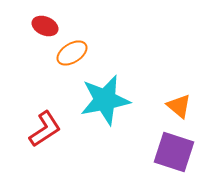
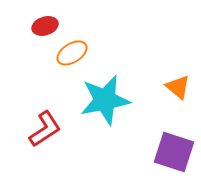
red ellipse: rotated 40 degrees counterclockwise
orange triangle: moved 1 px left, 19 px up
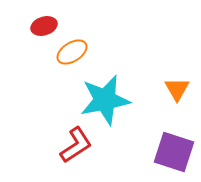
red ellipse: moved 1 px left
orange ellipse: moved 1 px up
orange triangle: moved 1 px left, 2 px down; rotated 20 degrees clockwise
red L-shape: moved 31 px right, 16 px down
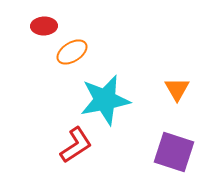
red ellipse: rotated 15 degrees clockwise
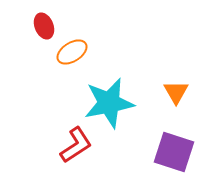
red ellipse: rotated 70 degrees clockwise
orange triangle: moved 1 px left, 3 px down
cyan star: moved 4 px right, 3 px down
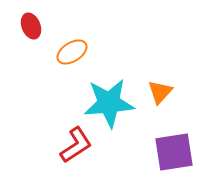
red ellipse: moved 13 px left
orange triangle: moved 16 px left; rotated 12 degrees clockwise
cyan star: rotated 6 degrees clockwise
purple square: rotated 27 degrees counterclockwise
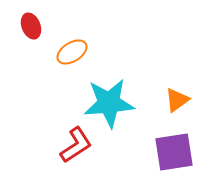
orange triangle: moved 17 px right, 8 px down; rotated 12 degrees clockwise
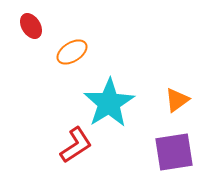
red ellipse: rotated 10 degrees counterclockwise
cyan star: rotated 27 degrees counterclockwise
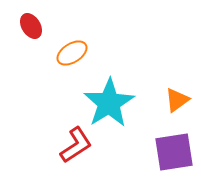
orange ellipse: moved 1 px down
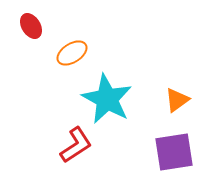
cyan star: moved 2 px left, 4 px up; rotated 12 degrees counterclockwise
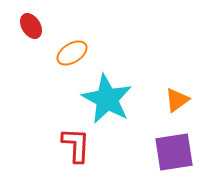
red L-shape: rotated 54 degrees counterclockwise
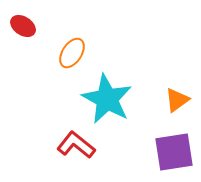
red ellipse: moved 8 px left; rotated 25 degrees counterclockwise
orange ellipse: rotated 24 degrees counterclockwise
red L-shape: rotated 54 degrees counterclockwise
